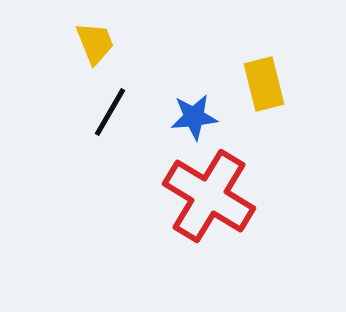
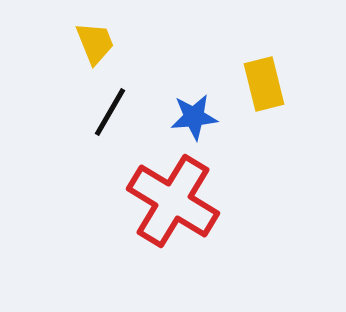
red cross: moved 36 px left, 5 px down
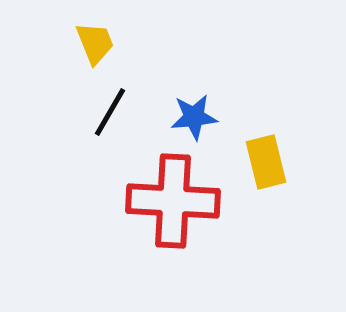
yellow rectangle: moved 2 px right, 78 px down
red cross: rotated 28 degrees counterclockwise
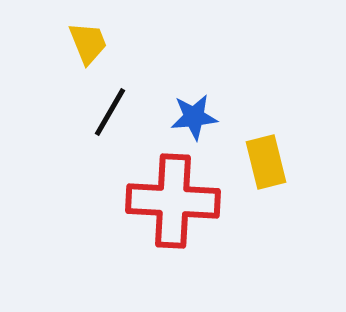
yellow trapezoid: moved 7 px left
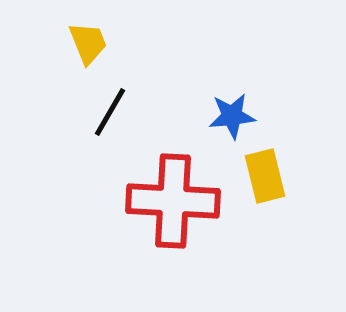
blue star: moved 38 px right, 1 px up
yellow rectangle: moved 1 px left, 14 px down
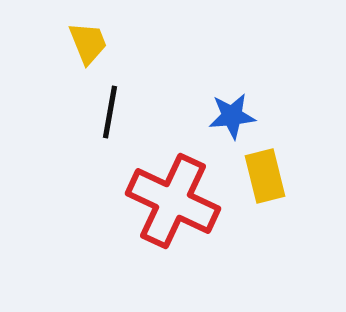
black line: rotated 20 degrees counterclockwise
red cross: rotated 22 degrees clockwise
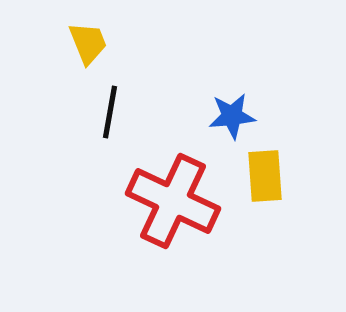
yellow rectangle: rotated 10 degrees clockwise
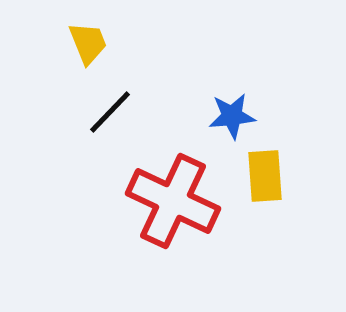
black line: rotated 34 degrees clockwise
